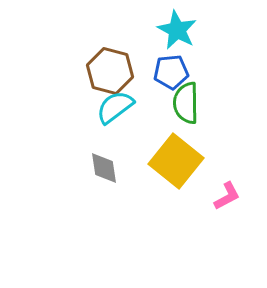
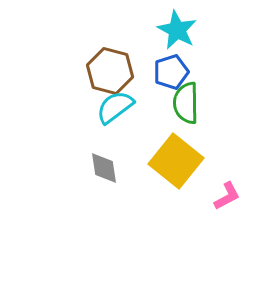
blue pentagon: rotated 12 degrees counterclockwise
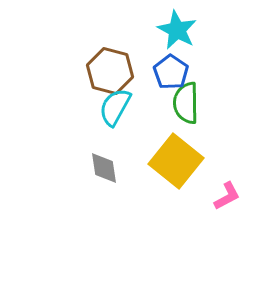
blue pentagon: rotated 20 degrees counterclockwise
cyan semicircle: rotated 24 degrees counterclockwise
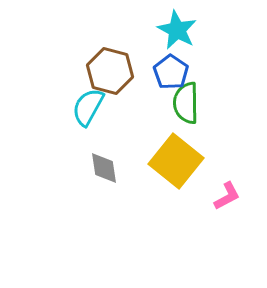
cyan semicircle: moved 27 px left
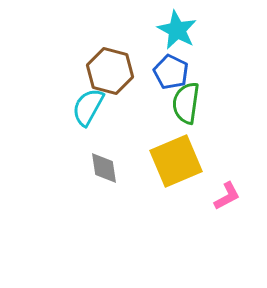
blue pentagon: rotated 8 degrees counterclockwise
green semicircle: rotated 9 degrees clockwise
yellow square: rotated 28 degrees clockwise
